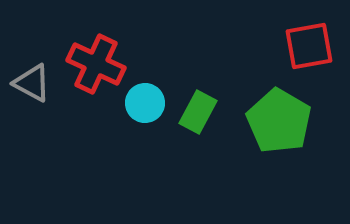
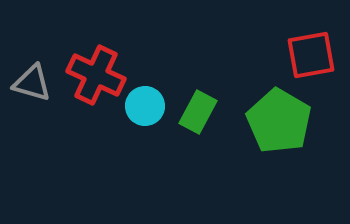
red square: moved 2 px right, 9 px down
red cross: moved 11 px down
gray triangle: rotated 12 degrees counterclockwise
cyan circle: moved 3 px down
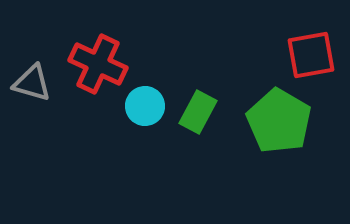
red cross: moved 2 px right, 11 px up
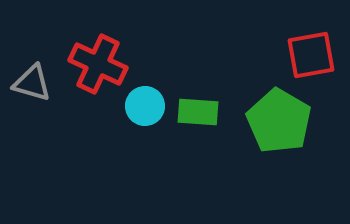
green rectangle: rotated 66 degrees clockwise
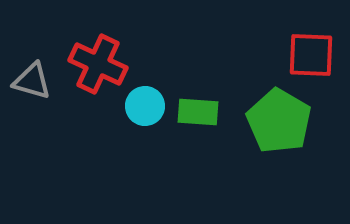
red square: rotated 12 degrees clockwise
gray triangle: moved 2 px up
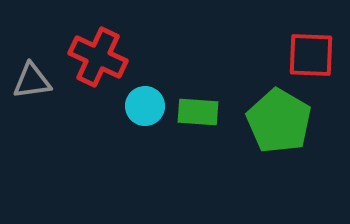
red cross: moved 7 px up
gray triangle: rotated 24 degrees counterclockwise
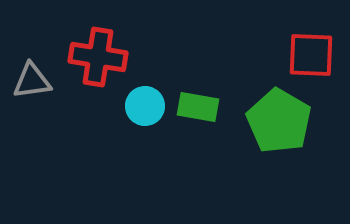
red cross: rotated 16 degrees counterclockwise
green rectangle: moved 5 px up; rotated 6 degrees clockwise
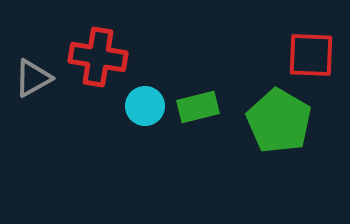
gray triangle: moved 1 px right, 3 px up; rotated 21 degrees counterclockwise
green rectangle: rotated 24 degrees counterclockwise
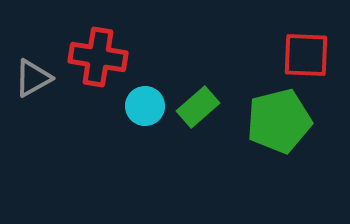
red square: moved 5 px left
green rectangle: rotated 27 degrees counterclockwise
green pentagon: rotated 28 degrees clockwise
